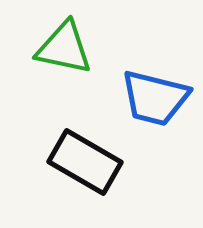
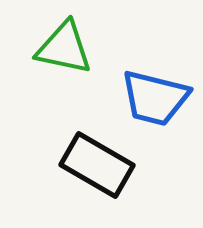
black rectangle: moved 12 px right, 3 px down
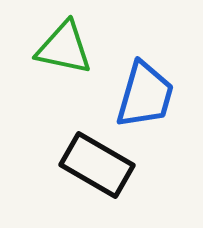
blue trapezoid: moved 10 px left, 3 px up; rotated 88 degrees counterclockwise
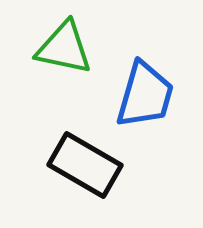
black rectangle: moved 12 px left
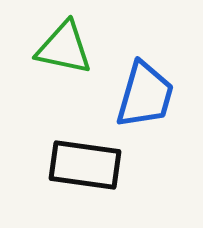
black rectangle: rotated 22 degrees counterclockwise
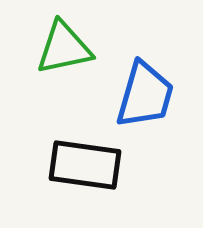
green triangle: rotated 24 degrees counterclockwise
